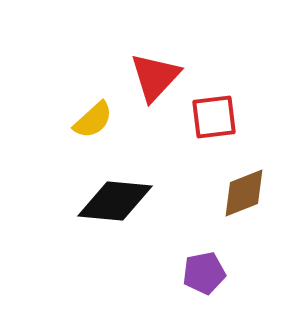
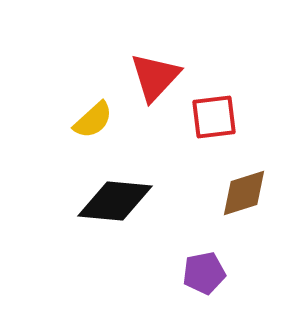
brown diamond: rotated 4 degrees clockwise
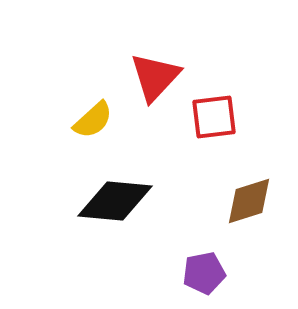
brown diamond: moved 5 px right, 8 px down
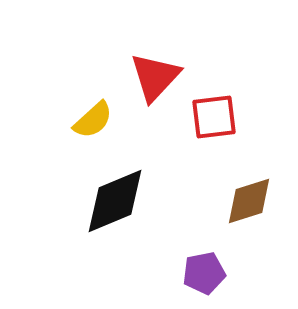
black diamond: rotated 28 degrees counterclockwise
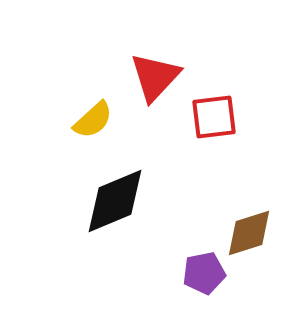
brown diamond: moved 32 px down
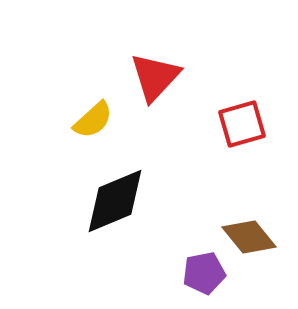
red square: moved 28 px right, 7 px down; rotated 9 degrees counterclockwise
brown diamond: moved 4 px down; rotated 68 degrees clockwise
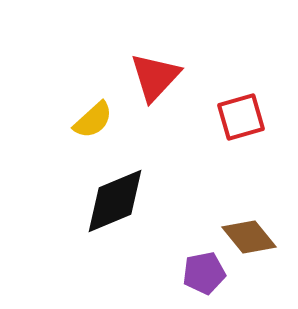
red square: moved 1 px left, 7 px up
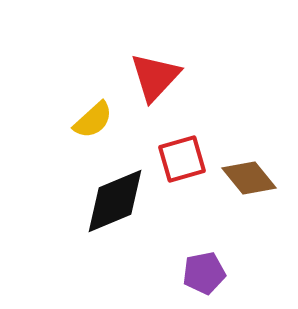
red square: moved 59 px left, 42 px down
brown diamond: moved 59 px up
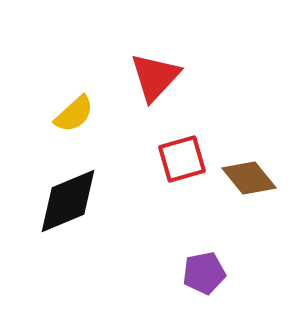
yellow semicircle: moved 19 px left, 6 px up
black diamond: moved 47 px left
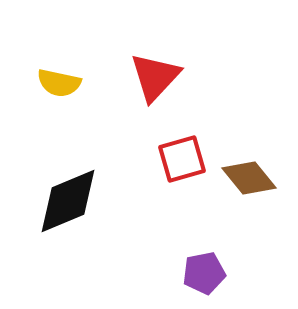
yellow semicircle: moved 15 px left, 31 px up; rotated 54 degrees clockwise
